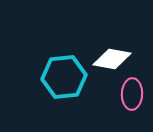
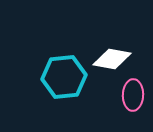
pink ellipse: moved 1 px right, 1 px down
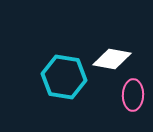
cyan hexagon: rotated 15 degrees clockwise
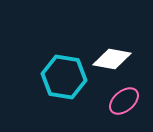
pink ellipse: moved 9 px left, 6 px down; rotated 48 degrees clockwise
